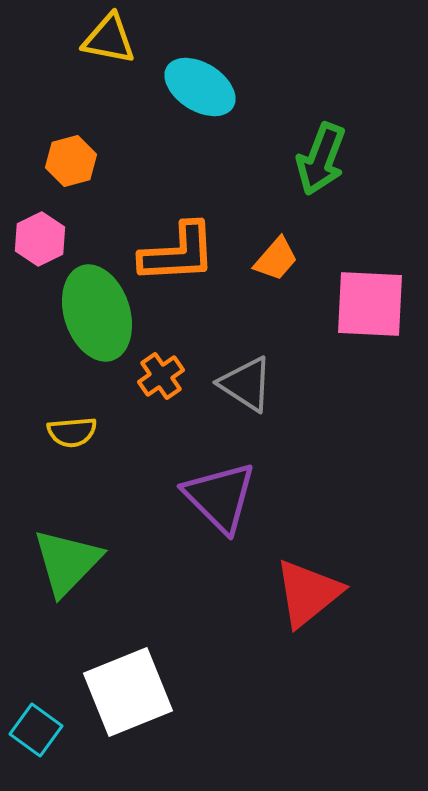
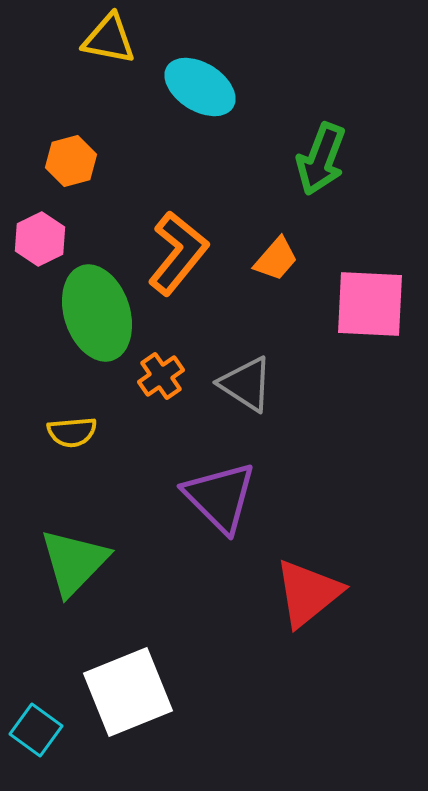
orange L-shape: rotated 48 degrees counterclockwise
green triangle: moved 7 px right
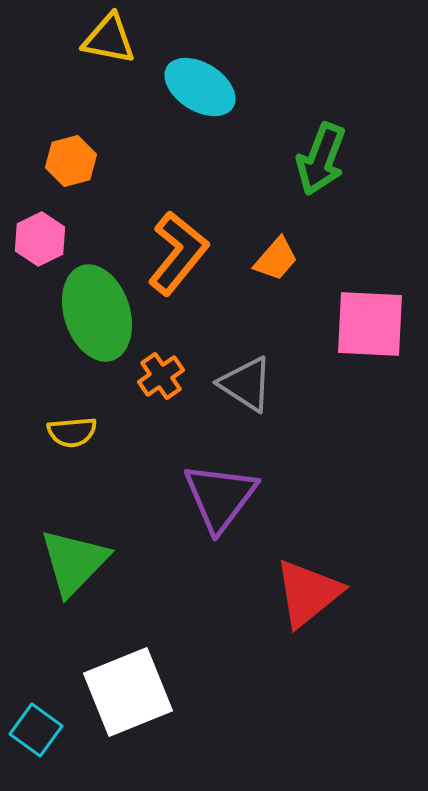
pink square: moved 20 px down
purple triangle: rotated 22 degrees clockwise
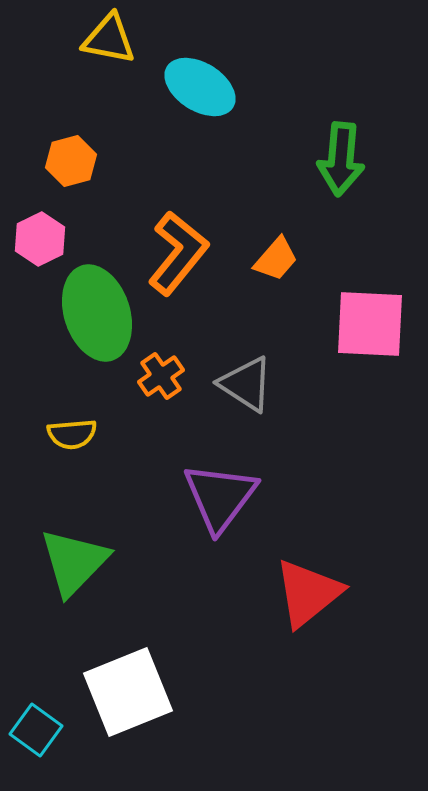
green arrow: moved 20 px right; rotated 16 degrees counterclockwise
yellow semicircle: moved 2 px down
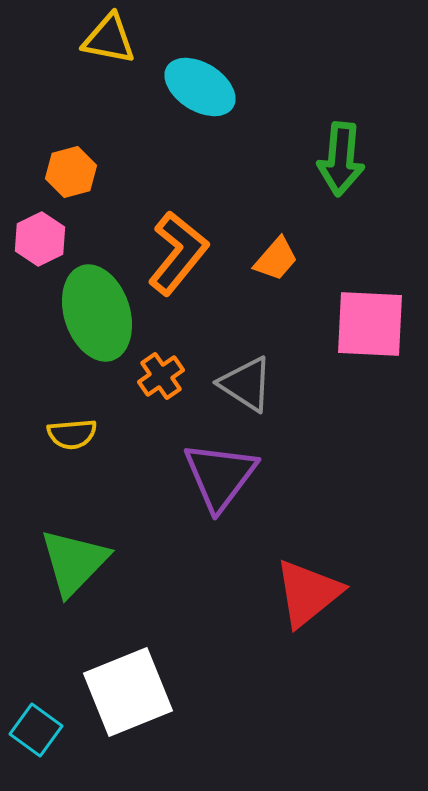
orange hexagon: moved 11 px down
purple triangle: moved 21 px up
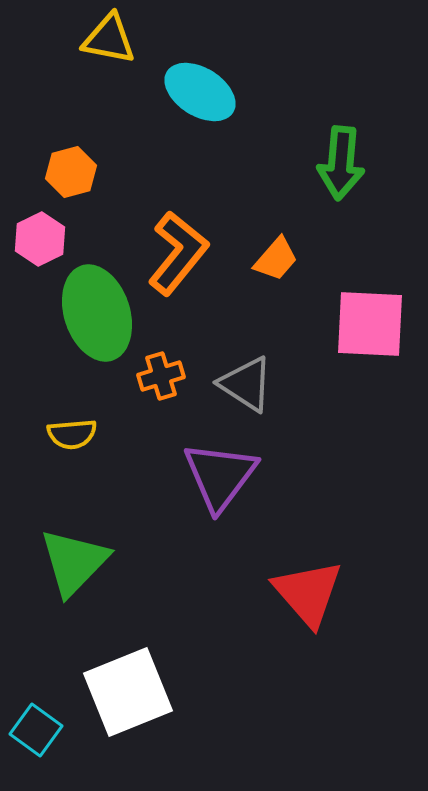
cyan ellipse: moved 5 px down
green arrow: moved 4 px down
orange cross: rotated 18 degrees clockwise
red triangle: rotated 32 degrees counterclockwise
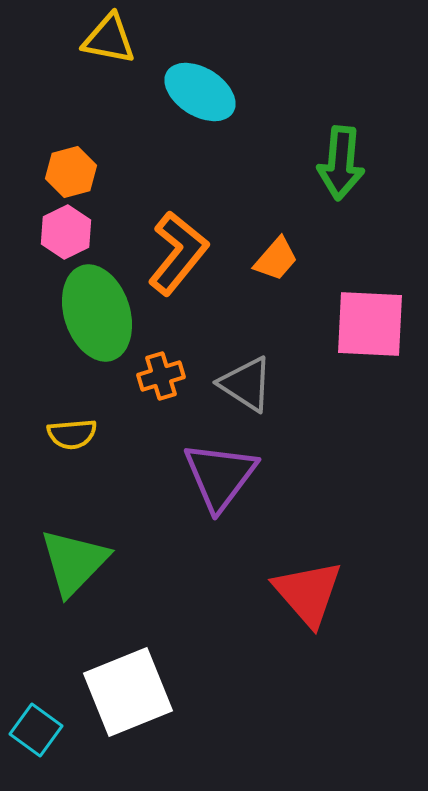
pink hexagon: moved 26 px right, 7 px up
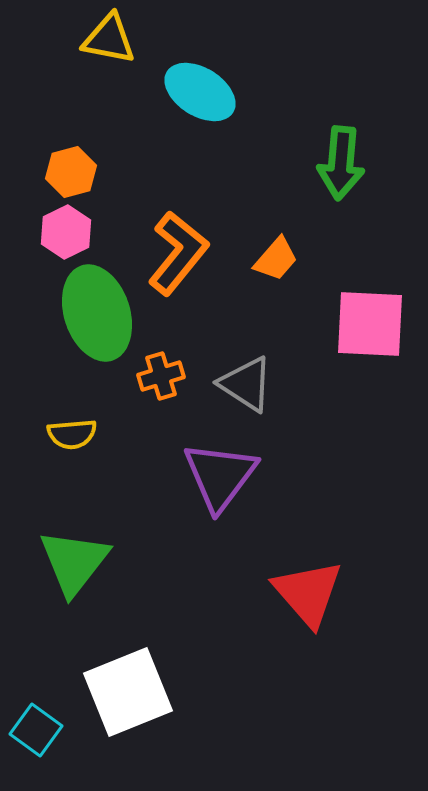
green triangle: rotated 6 degrees counterclockwise
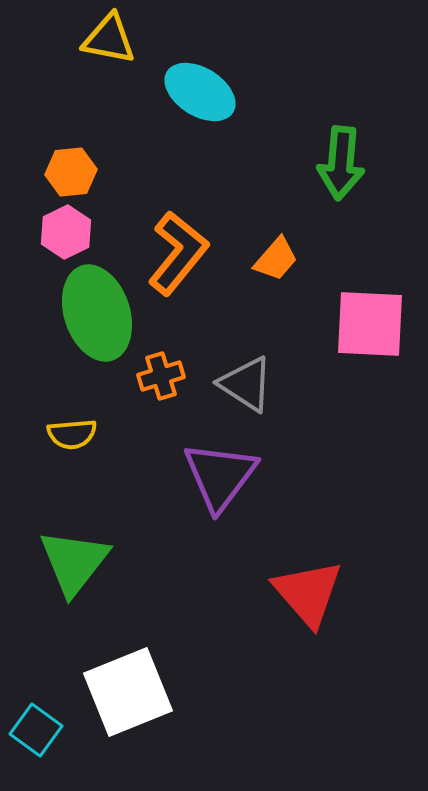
orange hexagon: rotated 9 degrees clockwise
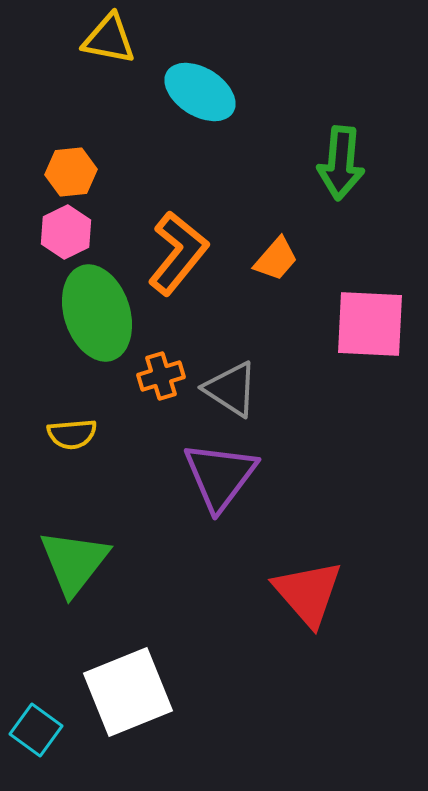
gray triangle: moved 15 px left, 5 px down
